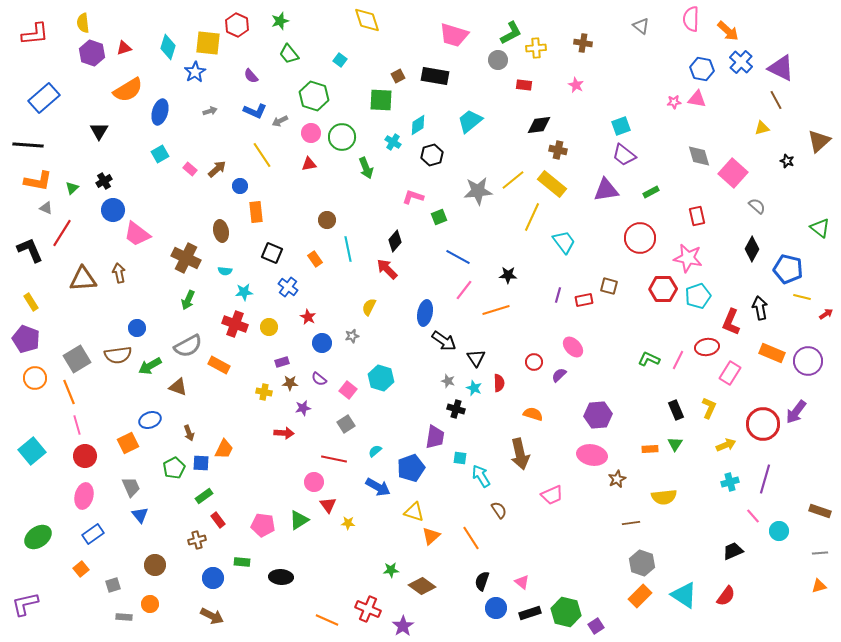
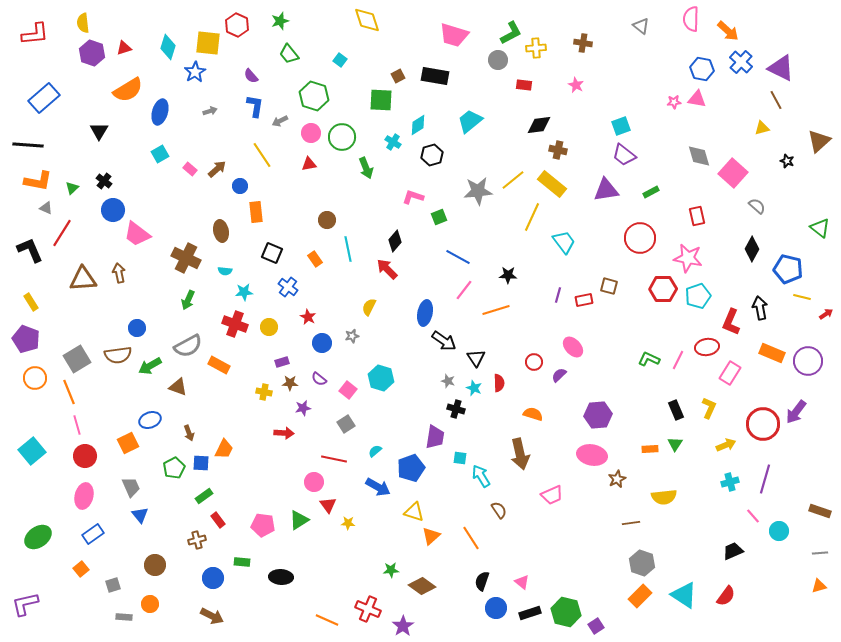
blue L-shape at (255, 111): moved 5 px up; rotated 105 degrees counterclockwise
black cross at (104, 181): rotated 21 degrees counterclockwise
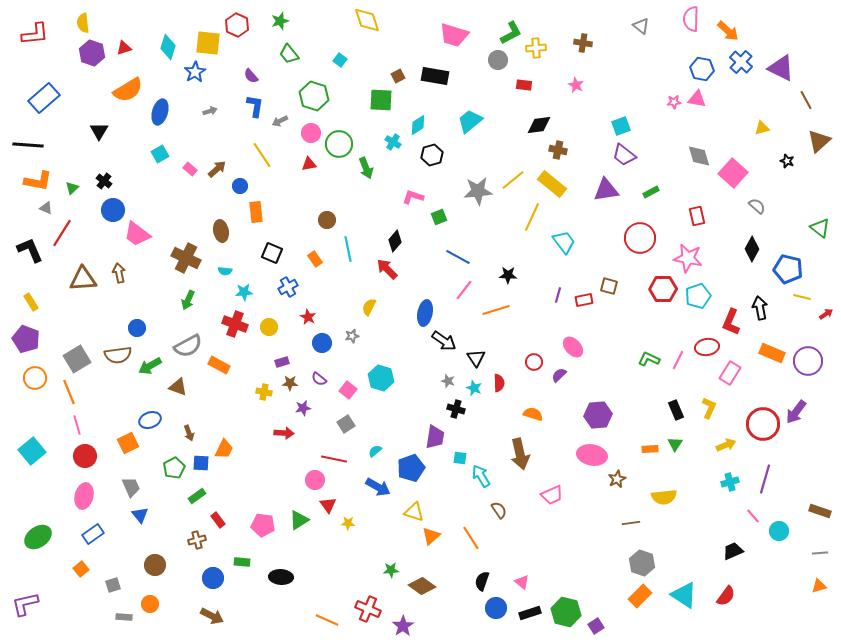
brown line at (776, 100): moved 30 px right
green circle at (342, 137): moved 3 px left, 7 px down
blue cross at (288, 287): rotated 24 degrees clockwise
pink circle at (314, 482): moved 1 px right, 2 px up
green rectangle at (204, 496): moved 7 px left
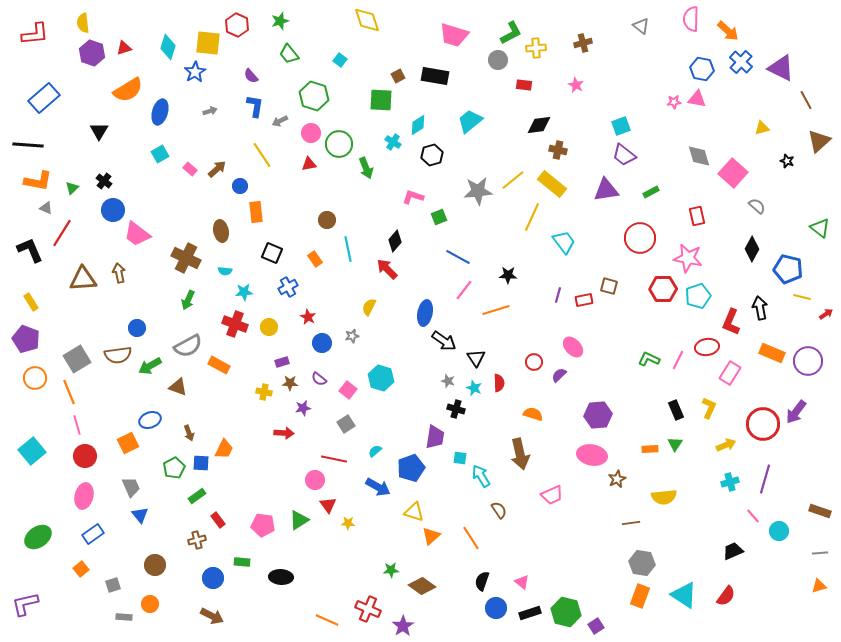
brown cross at (583, 43): rotated 24 degrees counterclockwise
gray hexagon at (642, 563): rotated 10 degrees counterclockwise
orange rectangle at (640, 596): rotated 25 degrees counterclockwise
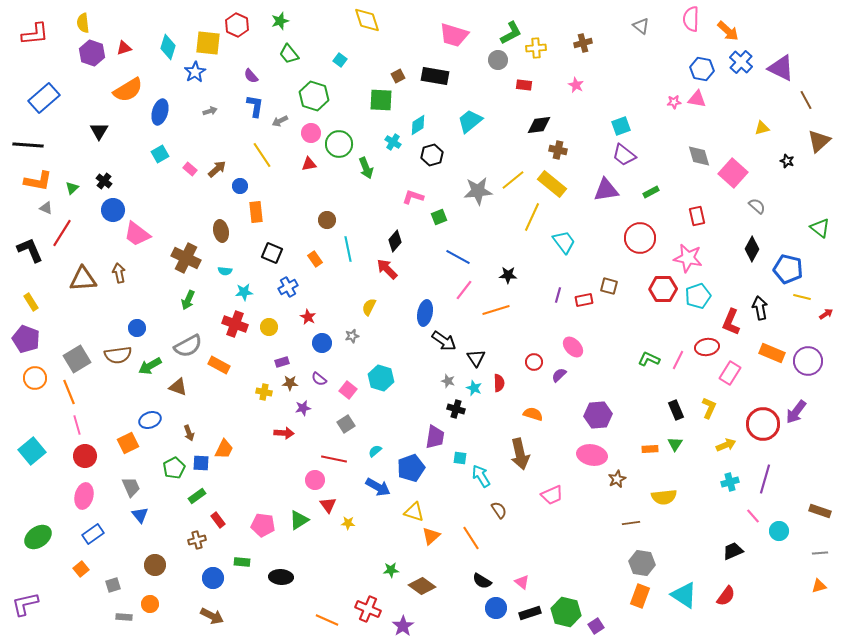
black semicircle at (482, 581): rotated 78 degrees counterclockwise
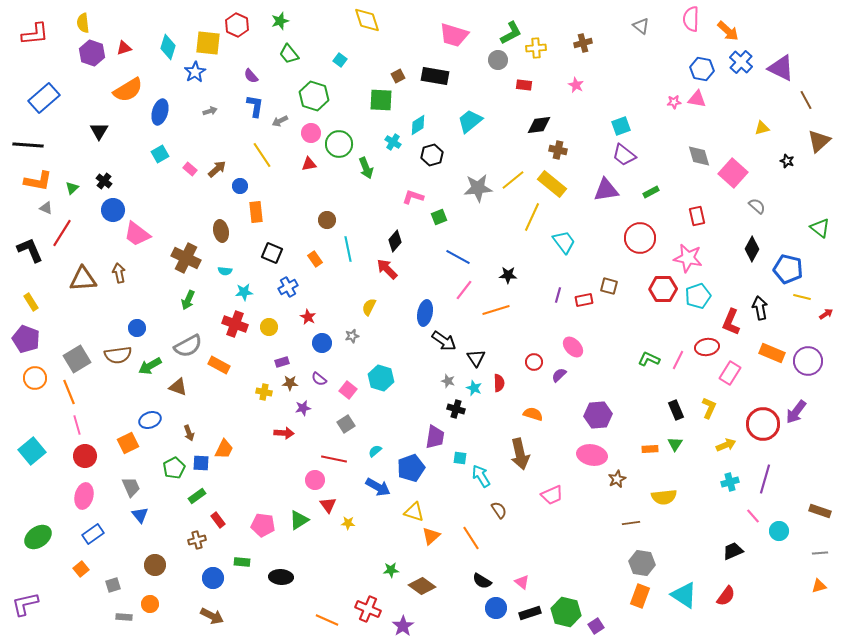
gray star at (478, 191): moved 3 px up
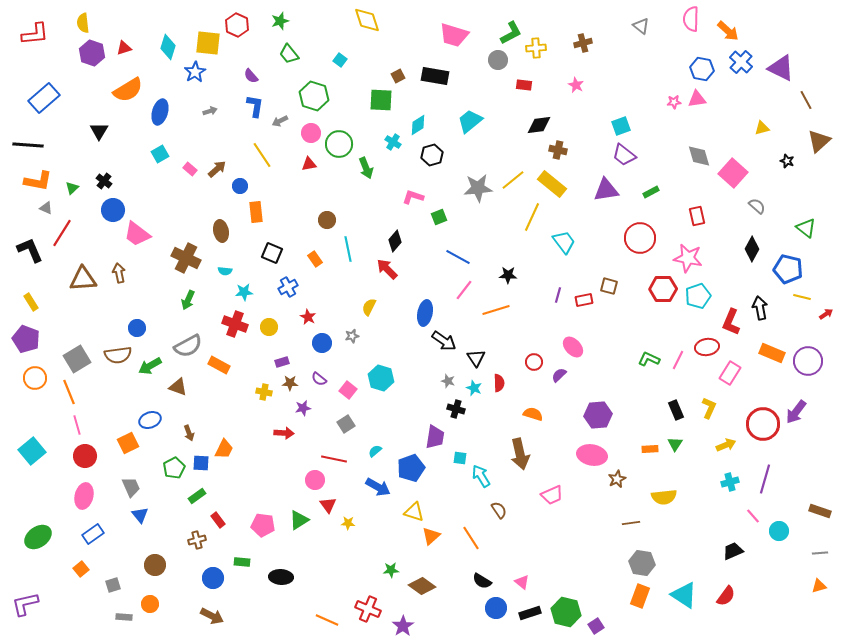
pink triangle at (697, 99): rotated 18 degrees counterclockwise
green triangle at (820, 228): moved 14 px left
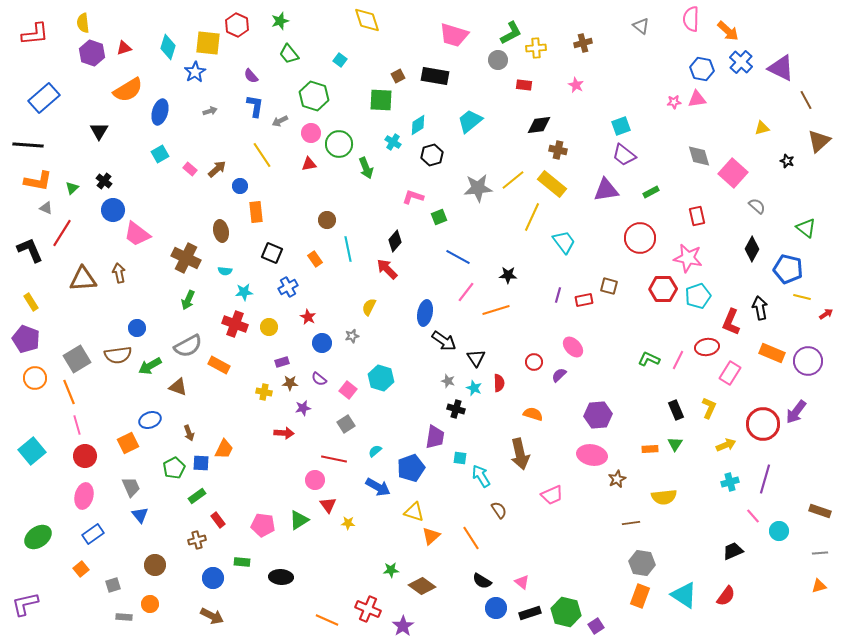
pink line at (464, 290): moved 2 px right, 2 px down
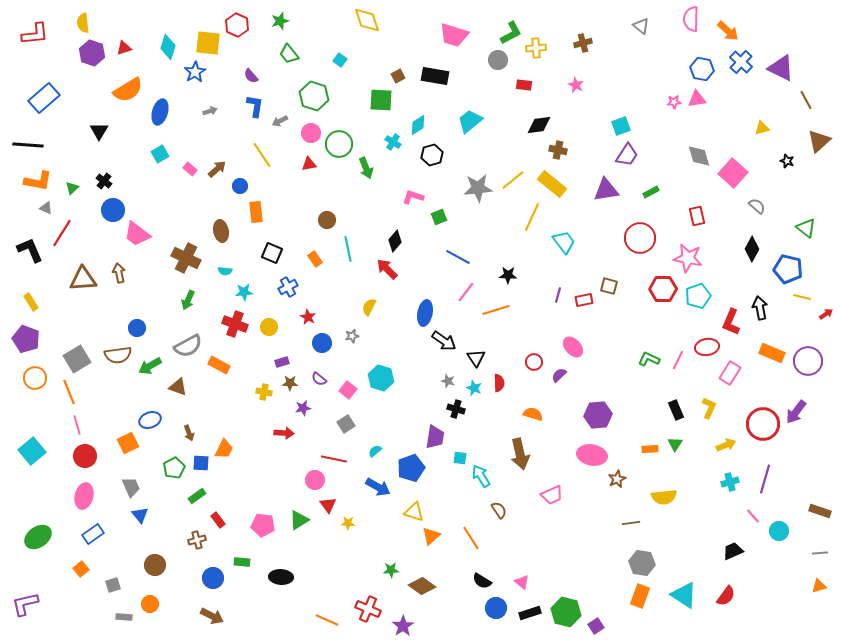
purple trapezoid at (624, 155): moved 3 px right; rotated 95 degrees counterclockwise
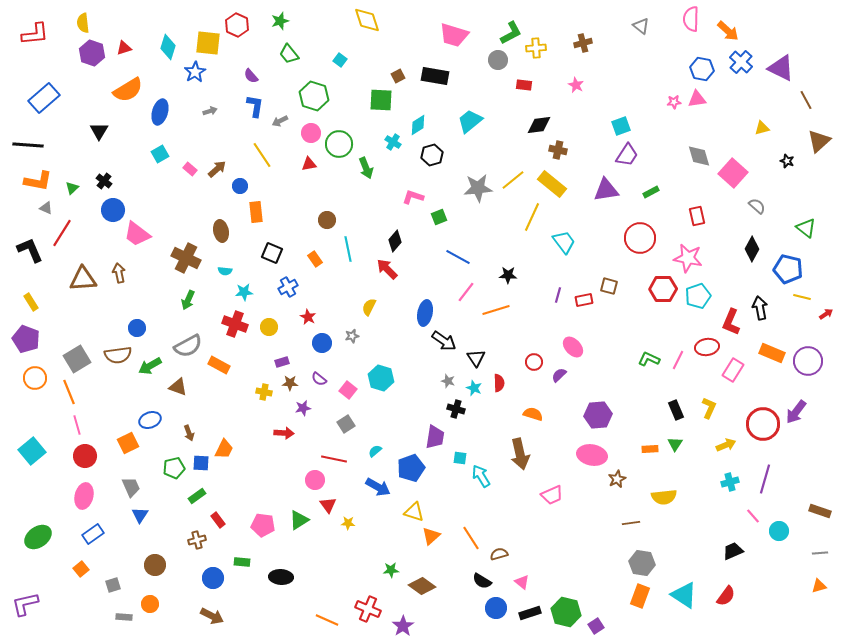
pink rectangle at (730, 373): moved 3 px right, 3 px up
green pentagon at (174, 468): rotated 15 degrees clockwise
brown semicircle at (499, 510): moved 44 px down; rotated 72 degrees counterclockwise
blue triangle at (140, 515): rotated 12 degrees clockwise
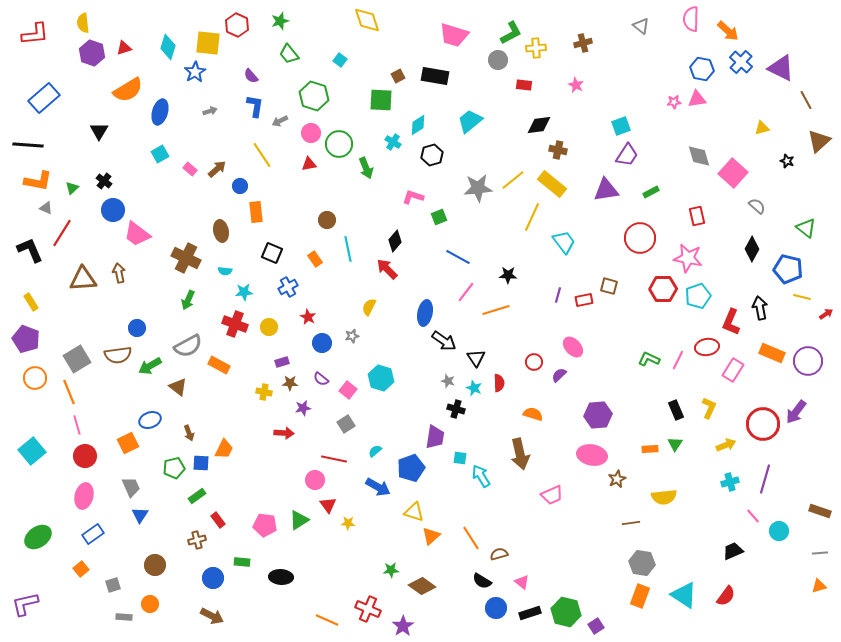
purple semicircle at (319, 379): moved 2 px right
brown triangle at (178, 387): rotated 18 degrees clockwise
pink pentagon at (263, 525): moved 2 px right
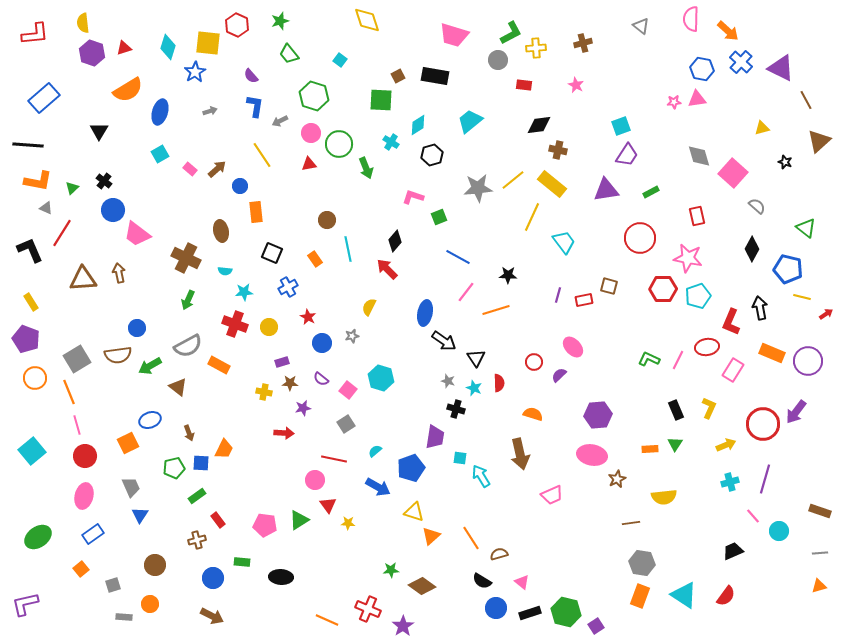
cyan cross at (393, 142): moved 2 px left
black star at (787, 161): moved 2 px left, 1 px down
